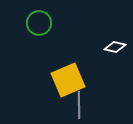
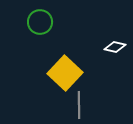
green circle: moved 1 px right, 1 px up
yellow square: moved 3 px left, 7 px up; rotated 24 degrees counterclockwise
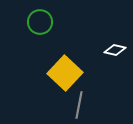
white diamond: moved 3 px down
gray line: rotated 12 degrees clockwise
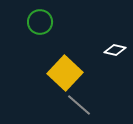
gray line: rotated 60 degrees counterclockwise
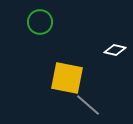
yellow square: moved 2 px right, 5 px down; rotated 32 degrees counterclockwise
gray line: moved 9 px right
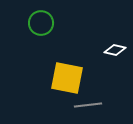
green circle: moved 1 px right, 1 px down
gray line: rotated 48 degrees counterclockwise
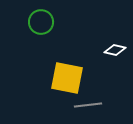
green circle: moved 1 px up
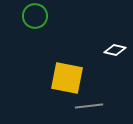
green circle: moved 6 px left, 6 px up
gray line: moved 1 px right, 1 px down
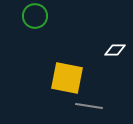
white diamond: rotated 15 degrees counterclockwise
gray line: rotated 16 degrees clockwise
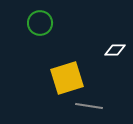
green circle: moved 5 px right, 7 px down
yellow square: rotated 28 degrees counterclockwise
